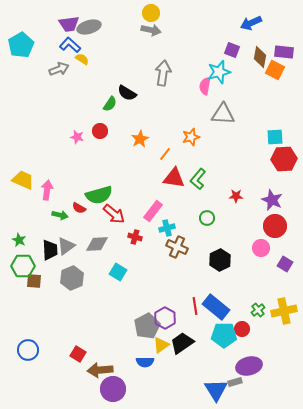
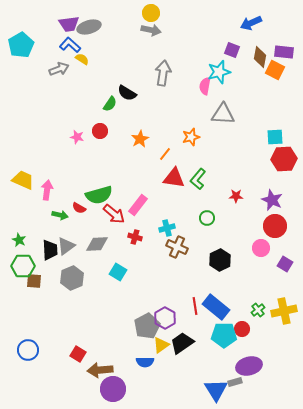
pink rectangle at (153, 211): moved 15 px left, 6 px up
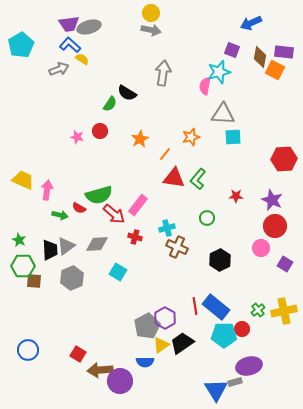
cyan square at (275, 137): moved 42 px left
purple circle at (113, 389): moved 7 px right, 8 px up
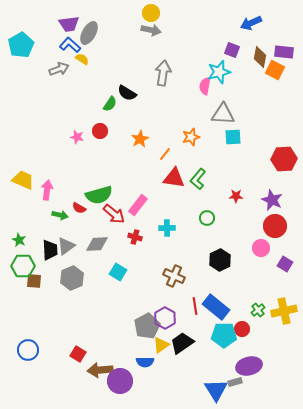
gray ellipse at (89, 27): moved 6 px down; rotated 45 degrees counterclockwise
cyan cross at (167, 228): rotated 14 degrees clockwise
brown cross at (177, 247): moved 3 px left, 29 px down
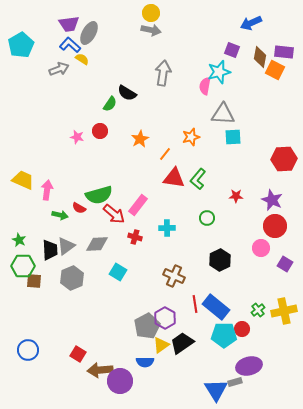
red line at (195, 306): moved 2 px up
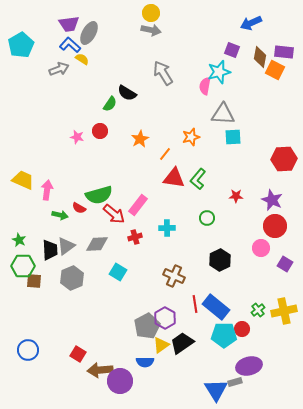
gray arrow at (163, 73): rotated 40 degrees counterclockwise
red cross at (135, 237): rotated 32 degrees counterclockwise
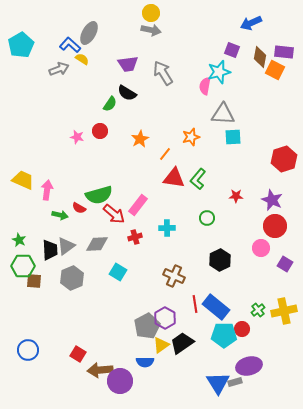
purple trapezoid at (69, 24): moved 59 px right, 40 px down
red hexagon at (284, 159): rotated 15 degrees counterclockwise
blue triangle at (216, 390): moved 2 px right, 7 px up
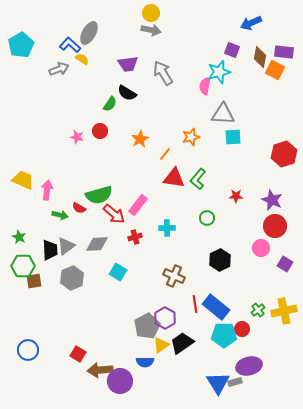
red hexagon at (284, 159): moved 5 px up
green star at (19, 240): moved 3 px up
brown square at (34, 281): rotated 14 degrees counterclockwise
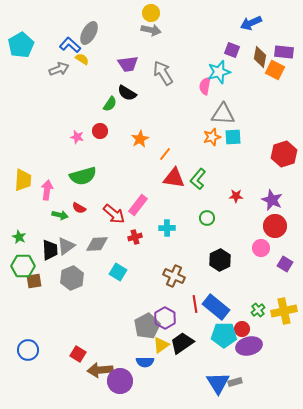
orange star at (191, 137): moved 21 px right
yellow trapezoid at (23, 180): rotated 70 degrees clockwise
green semicircle at (99, 195): moved 16 px left, 19 px up
purple ellipse at (249, 366): moved 20 px up
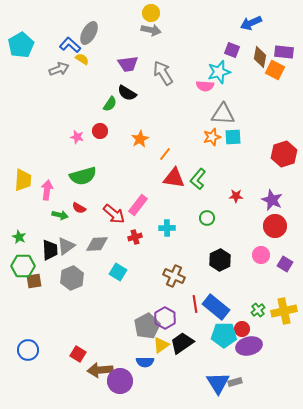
pink semicircle at (205, 86): rotated 96 degrees counterclockwise
pink circle at (261, 248): moved 7 px down
